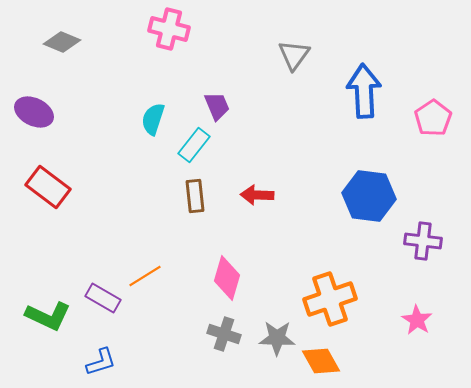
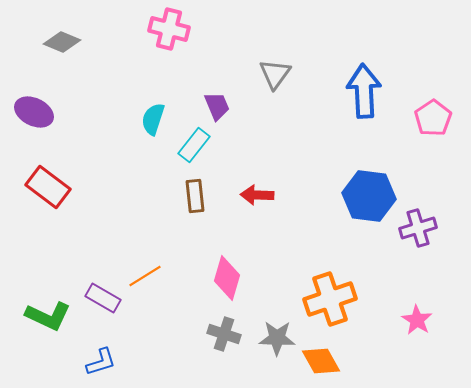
gray triangle: moved 19 px left, 19 px down
purple cross: moved 5 px left, 13 px up; rotated 24 degrees counterclockwise
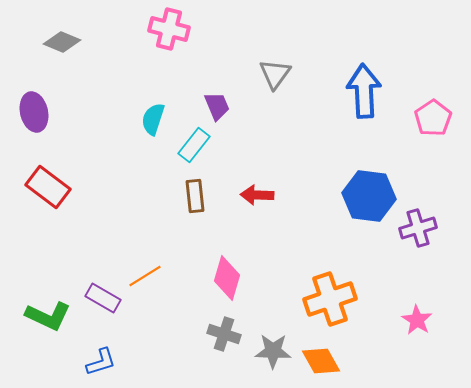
purple ellipse: rotated 51 degrees clockwise
gray star: moved 4 px left, 13 px down
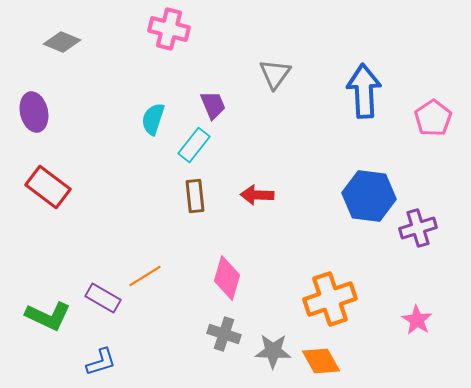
purple trapezoid: moved 4 px left, 1 px up
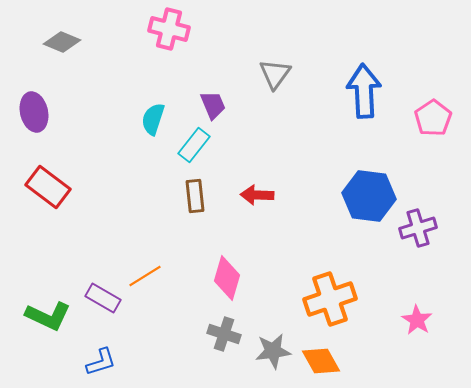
gray star: rotated 9 degrees counterclockwise
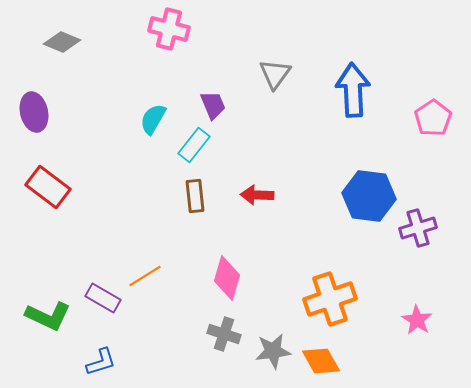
blue arrow: moved 11 px left, 1 px up
cyan semicircle: rotated 12 degrees clockwise
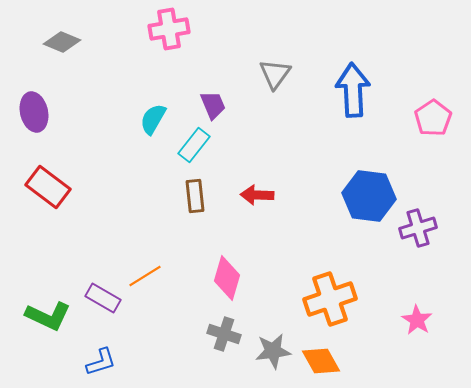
pink cross: rotated 24 degrees counterclockwise
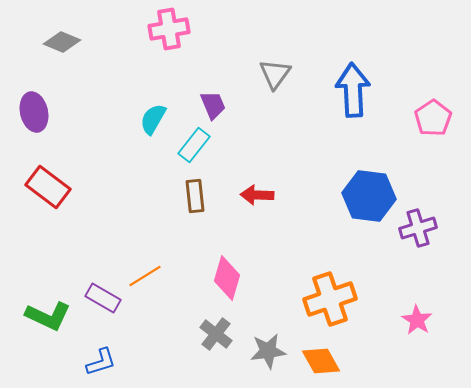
gray cross: moved 8 px left; rotated 20 degrees clockwise
gray star: moved 5 px left
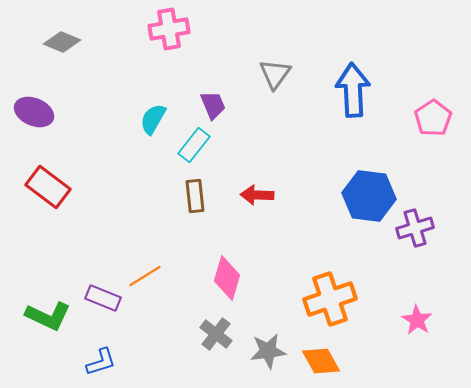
purple ellipse: rotated 54 degrees counterclockwise
purple cross: moved 3 px left
purple rectangle: rotated 8 degrees counterclockwise
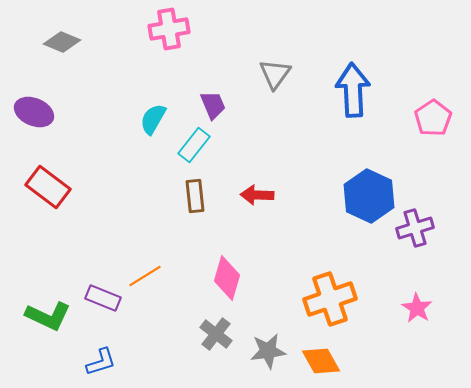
blue hexagon: rotated 18 degrees clockwise
pink star: moved 12 px up
